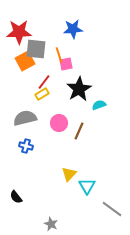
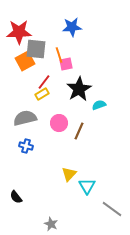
blue star: moved 1 px left, 2 px up
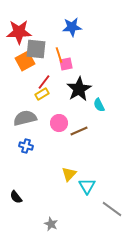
cyan semicircle: rotated 96 degrees counterclockwise
brown line: rotated 42 degrees clockwise
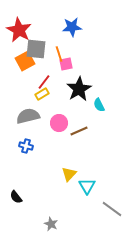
red star: moved 2 px up; rotated 30 degrees clockwise
orange line: moved 1 px up
gray semicircle: moved 3 px right, 2 px up
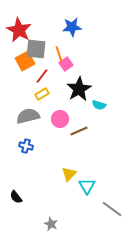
pink square: rotated 24 degrees counterclockwise
red line: moved 2 px left, 6 px up
cyan semicircle: rotated 48 degrees counterclockwise
pink circle: moved 1 px right, 4 px up
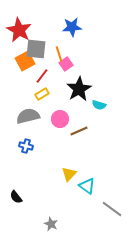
cyan triangle: rotated 24 degrees counterclockwise
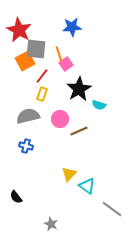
yellow rectangle: rotated 40 degrees counterclockwise
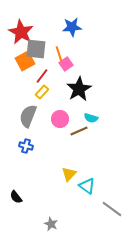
red star: moved 2 px right, 2 px down
yellow rectangle: moved 2 px up; rotated 24 degrees clockwise
cyan semicircle: moved 8 px left, 13 px down
gray semicircle: rotated 55 degrees counterclockwise
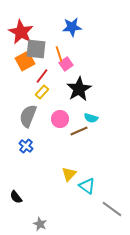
blue cross: rotated 24 degrees clockwise
gray star: moved 11 px left
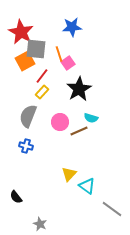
pink square: moved 2 px right, 1 px up
pink circle: moved 3 px down
blue cross: rotated 24 degrees counterclockwise
